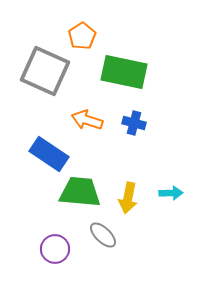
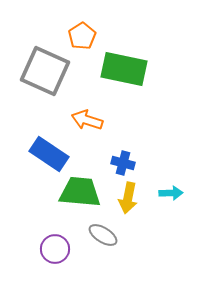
green rectangle: moved 3 px up
blue cross: moved 11 px left, 40 px down
gray ellipse: rotated 12 degrees counterclockwise
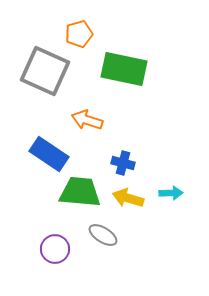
orange pentagon: moved 3 px left, 2 px up; rotated 16 degrees clockwise
yellow arrow: rotated 96 degrees clockwise
